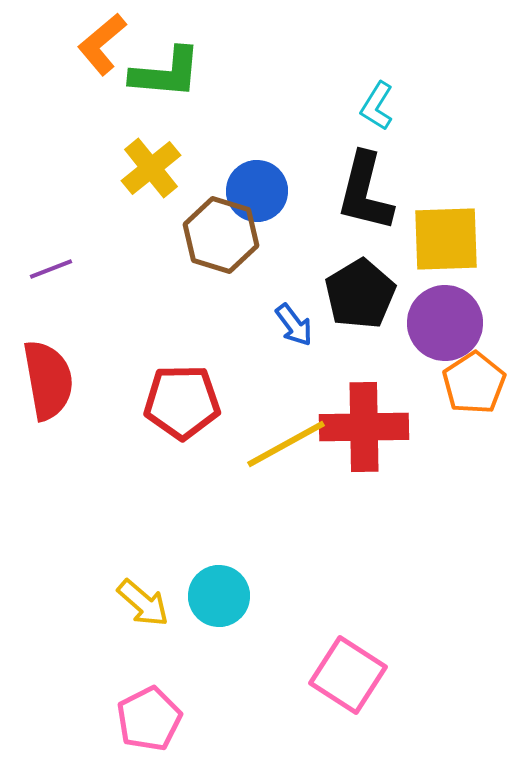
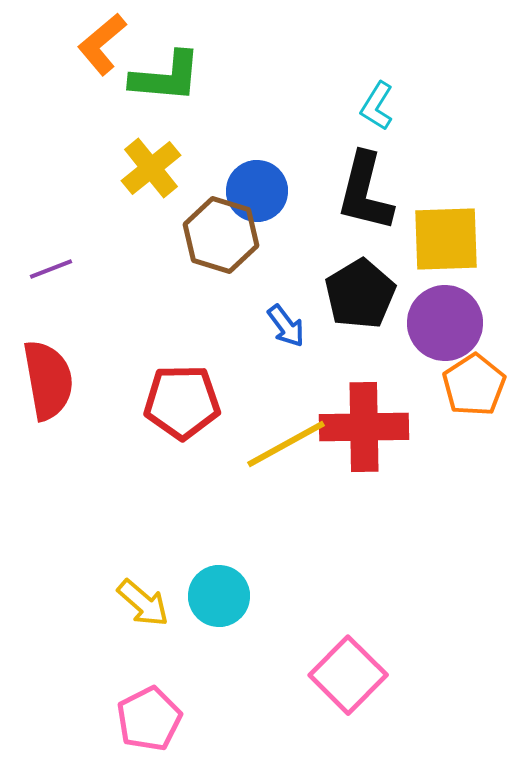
green L-shape: moved 4 px down
blue arrow: moved 8 px left, 1 px down
orange pentagon: moved 2 px down
pink square: rotated 12 degrees clockwise
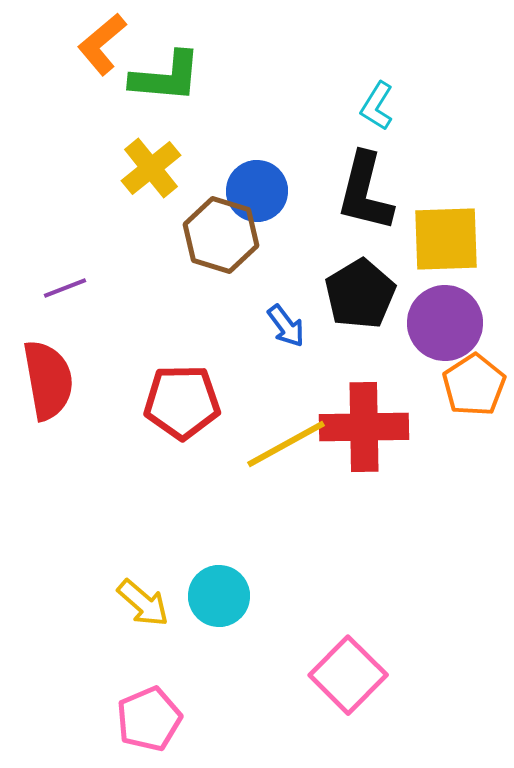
purple line: moved 14 px right, 19 px down
pink pentagon: rotated 4 degrees clockwise
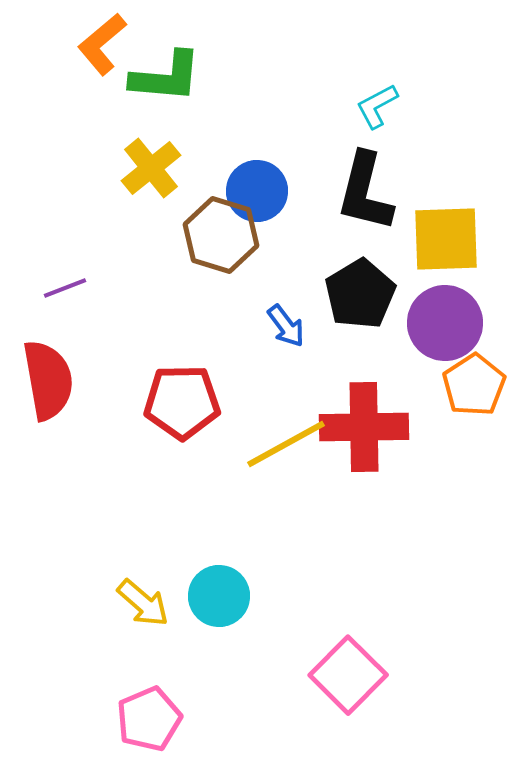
cyan L-shape: rotated 30 degrees clockwise
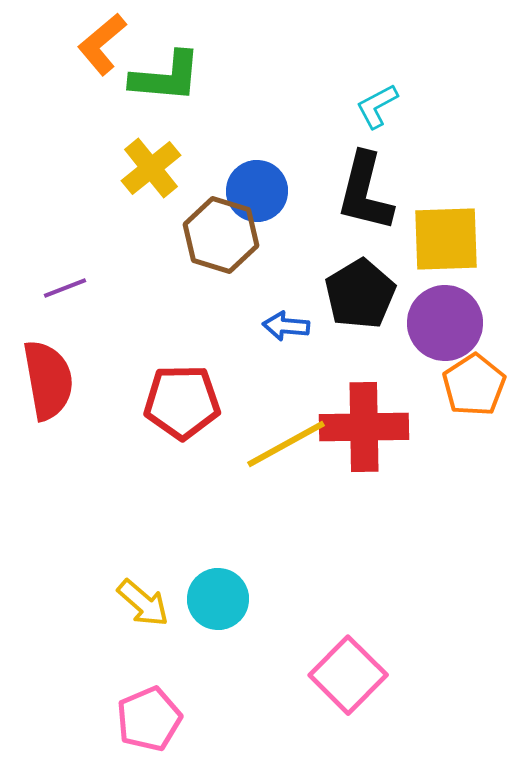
blue arrow: rotated 132 degrees clockwise
cyan circle: moved 1 px left, 3 px down
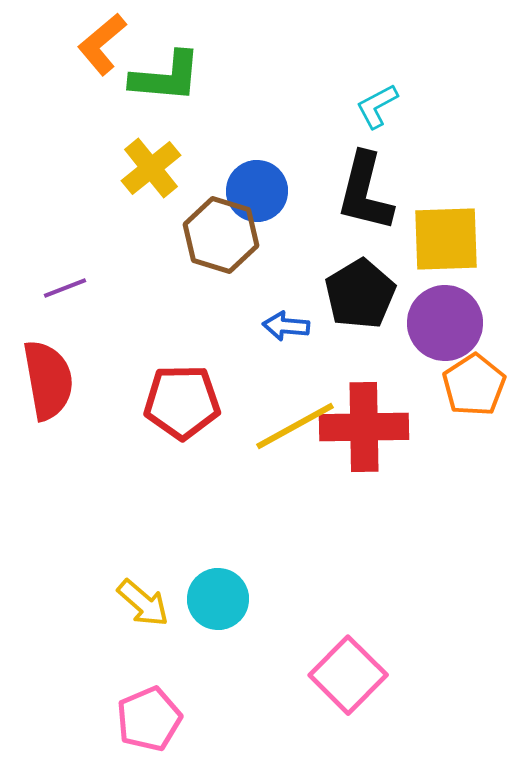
yellow line: moved 9 px right, 18 px up
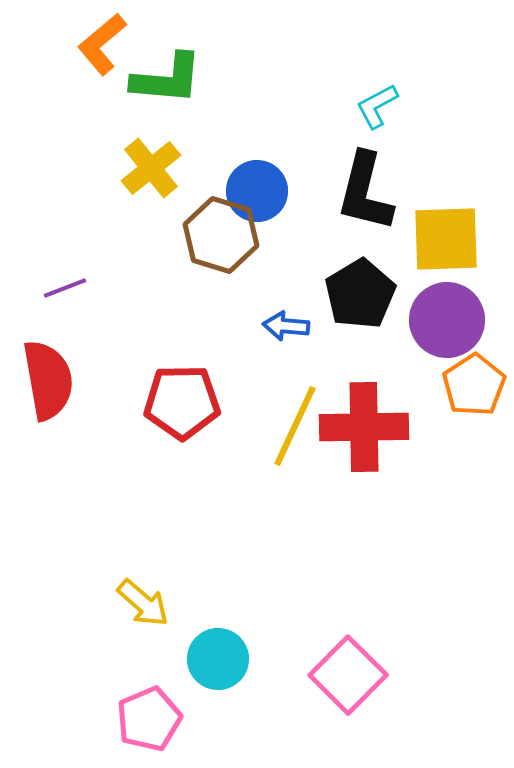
green L-shape: moved 1 px right, 2 px down
purple circle: moved 2 px right, 3 px up
yellow line: rotated 36 degrees counterclockwise
cyan circle: moved 60 px down
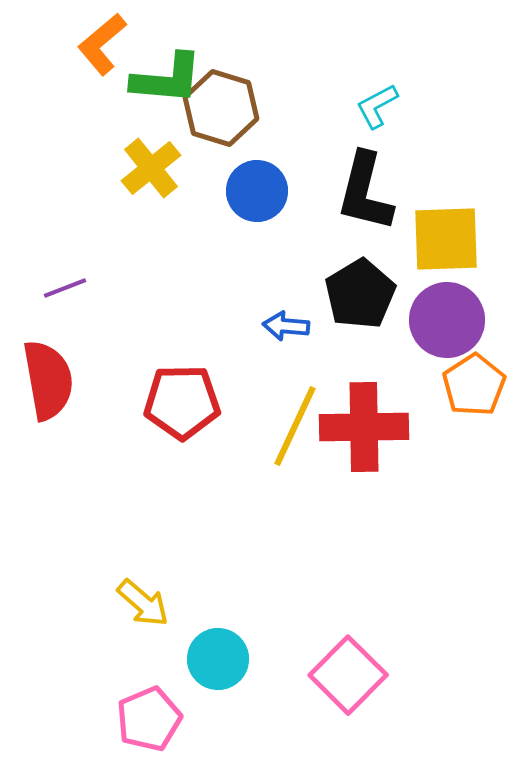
brown hexagon: moved 127 px up
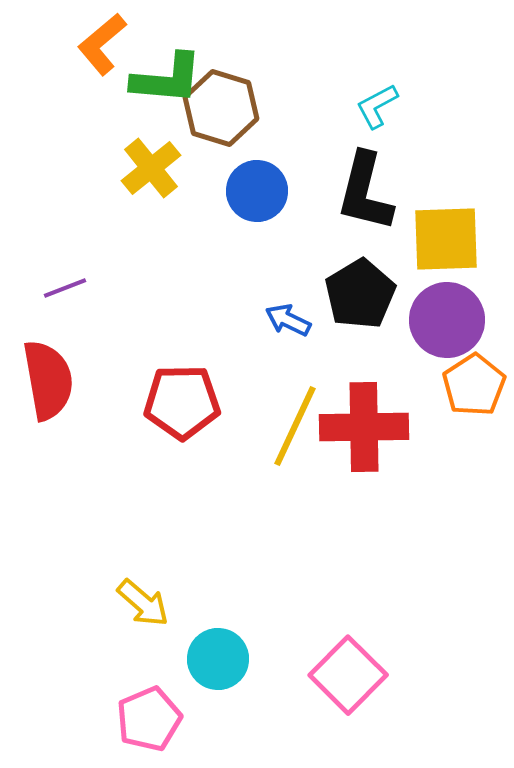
blue arrow: moved 2 px right, 6 px up; rotated 21 degrees clockwise
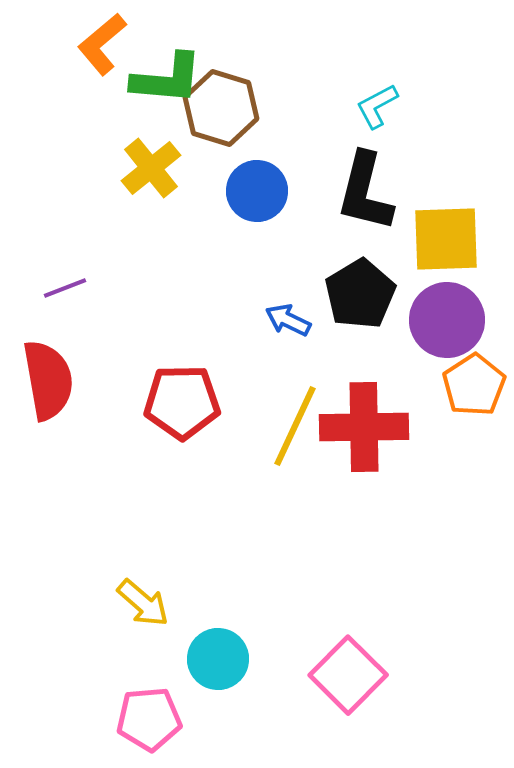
pink pentagon: rotated 18 degrees clockwise
